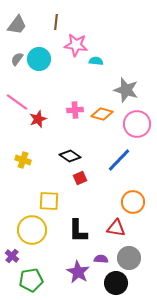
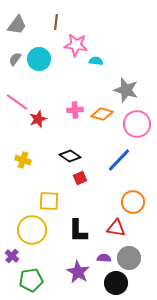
gray semicircle: moved 2 px left
purple semicircle: moved 3 px right, 1 px up
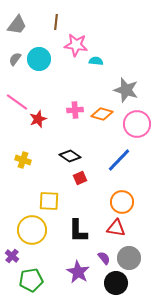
orange circle: moved 11 px left
purple semicircle: rotated 48 degrees clockwise
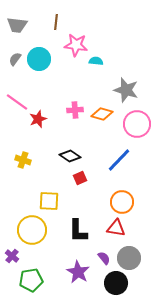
gray trapezoid: rotated 60 degrees clockwise
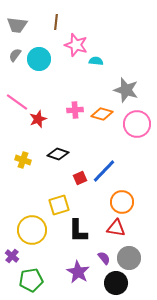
pink star: rotated 10 degrees clockwise
gray semicircle: moved 4 px up
black diamond: moved 12 px left, 2 px up; rotated 15 degrees counterclockwise
blue line: moved 15 px left, 11 px down
yellow square: moved 10 px right, 4 px down; rotated 20 degrees counterclockwise
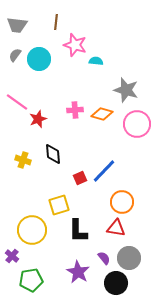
pink star: moved 1 px left
black diamond: moved 5 px left; rotated 65 degrees clockwise
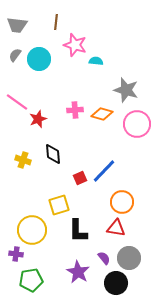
purple cross: moved 4 px right, 2 px up; rotated 32 degrees counterclockwise
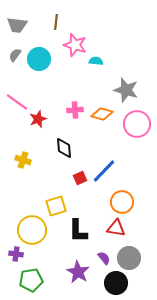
black diamond: moved 11 px right, 6 px up
yellow square: moved 3 px left, 1 px down
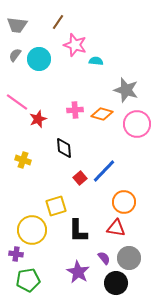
brown line: moved 2 px right; rotated 28 degrees clockwise
red square: rotated 16 degrees counterclockwise
orange circle: moved 2 px right
green pentagon: moved 3 px left
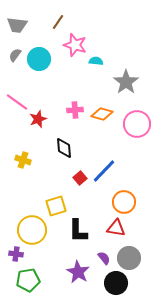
gray star: moved 8 px up; rotated 20 degrees clockwise
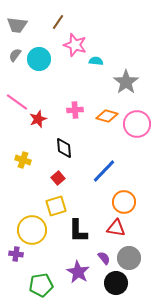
orange diamond: moved 5 px right, 2 px down
red square: moved 22 px left
green pentagon: moved 13 px right, 5 px down
